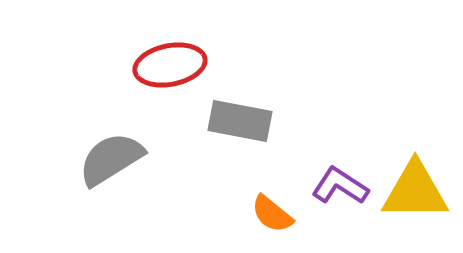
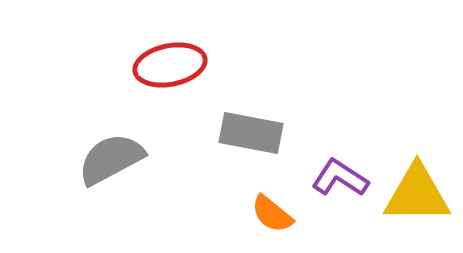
gray rectangle: moved 11 px right, 12 px down
gray semicircle: rotated 4 degrees clockwise
purple L-shape: moved 8 px up
yellow triangle: moved 2 px right, 3 px down
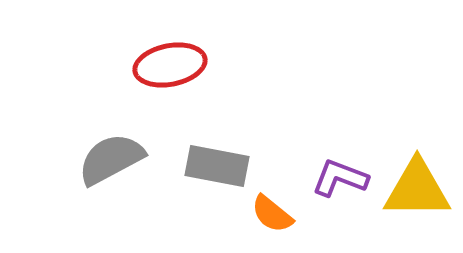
gray rectangle: moved 34 px left, 33 px down
purple L-shape: rotated 12 degrees counterclockwise
yellow triangle: moved 5 px up
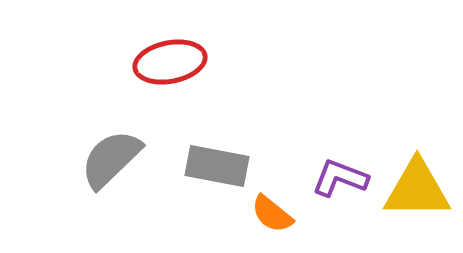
red ellipse: moved 3 px up
gray semicircle: rotated 16 degrees counterclockwise
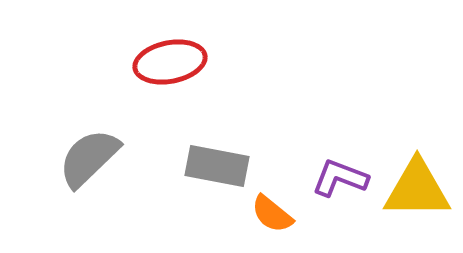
gray semicircle: moved 22 px left, 1 px up
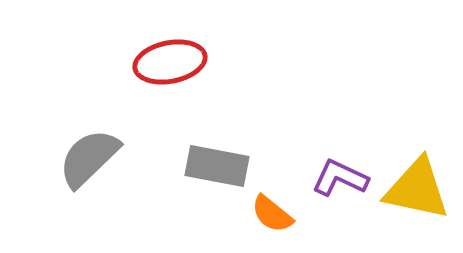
purple L-shape: rotated 4 degrees clockwise
yellow triangle: rotated 12 degrees clockwise
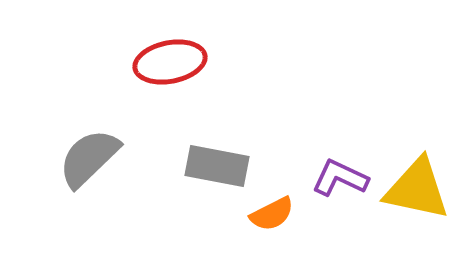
orange semicircle: rotated 66 degrees counterclockwise
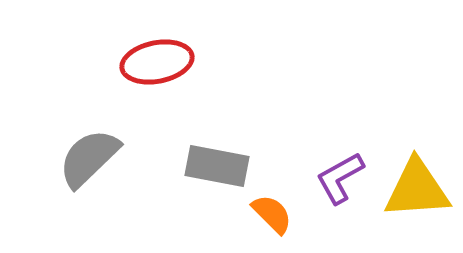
red ellipse: moved 13 px left
purple L-shape: rotated 54 degrees counterclockwise
yellow triangle: rotated 16 degrees counterclockwise
orange semicircle: rotated 108 degrees counterclockwise
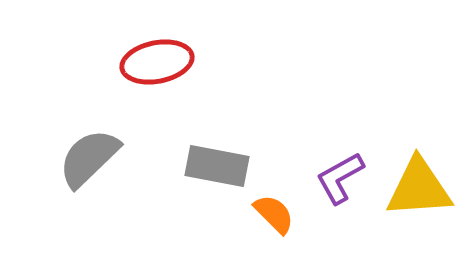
yellow triangle: moved 2 px right, 1 px up
orange semicircle: moved 2 px right
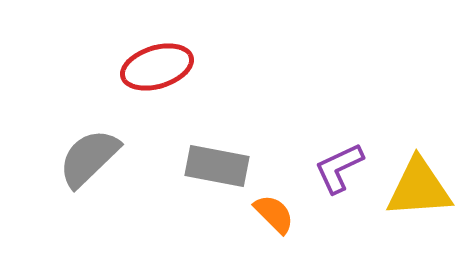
red ellipse: moved 5 px down; rotated 6 degrees counterclockwise
purple L-shape: moved 1 px left, 10 px up; rotated 4 degrees clockwise
